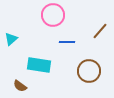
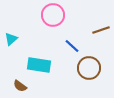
brown line: moved 1 px right, 1 px up; rotated 30 degrees clockwise
blue line: moved 5 px right, 4 px down; rotated 42 degrees clockwise
brown circle: moved 3 px up
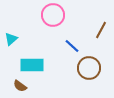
brown line: rotated 42 degrees counterclockwise
cyan rectangle: moved 7 px left; rotated 10 degrees counterclockwise
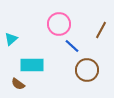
pink circle: moved 6 px right, 9 px down
brown circle: moved 2 px left, 2 px down
brown semicircle: moved 2 px left, 2 px up
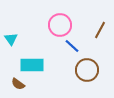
pink circle: moved 1 px right, 1 px down
brown line: moved 1 px left
cyan triangle: rotated 24 degrees counterclockwise
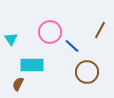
pink circle: moved 10 px left, 7 px down
brown circle: moved 2 px down
brown semicircle: rotated 80 degrees clockwise
